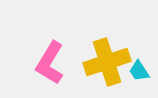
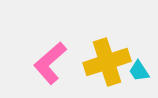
pink L-shape: rotated 18 degrees clockwise
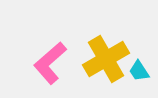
yellow cross: moved 1 px left, 3 px up; rotated 12 degrees counterclockwise
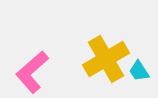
pink L-shape: moved 18 px left, 9 px down
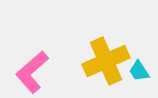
yellow cross: moved 2 px down; rotated 6 degrees clockwise
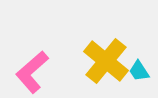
yellow cross: rotated 27 degrees counterclockwise
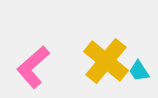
pink L-shape: moved 1 px right, 5 px up
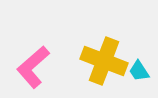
yellow cross: moved 2 px left; rotated 18 degrees counterclockwise
